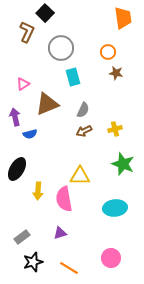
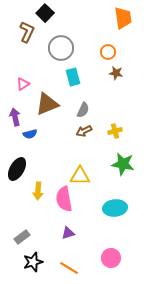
yellow cross: moved 2 px down
green star: rotated 10 degrees counterclockwise
purple triangle: moved 8 px right
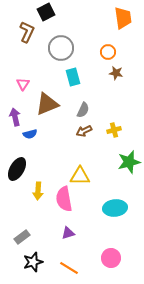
black square: moved 1 px right, 1 px up; rotated 18 degrees clockwise
pink triangle: rotated 24 degrees counterclockwise
yellow cross: moved 1 px left, 1 px up
green star: moved 6 px right, 2 px up; rotated 25 degrees counterclockwise
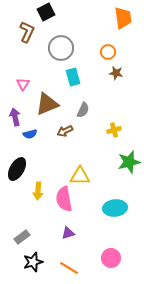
brown arrow: moved 19 px left
